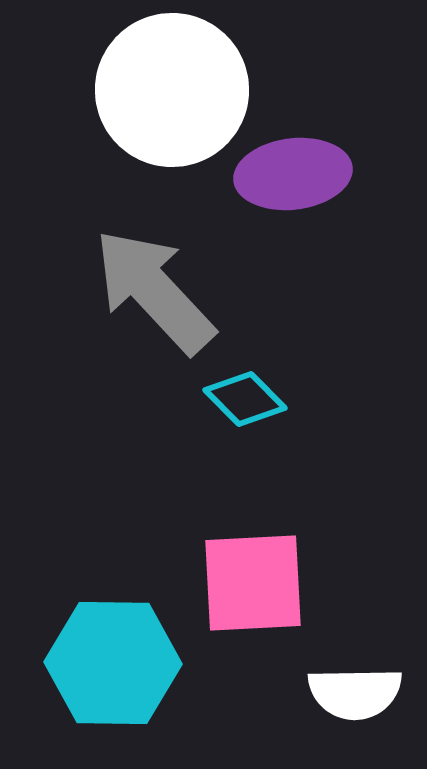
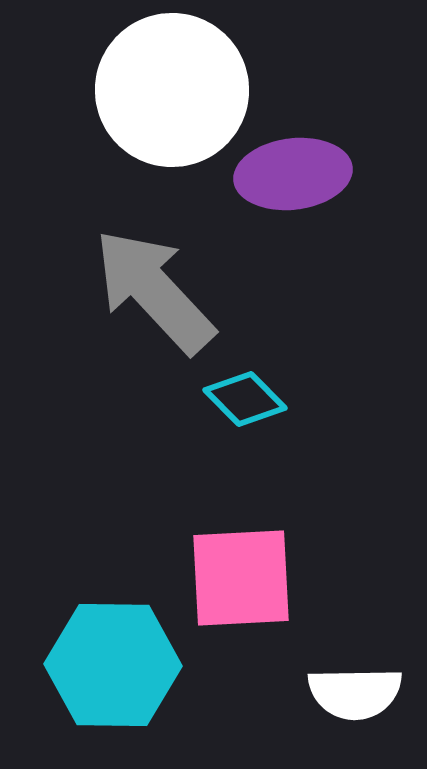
pink square: moved 12 px left, 5 px up
cyan hexagon: moved 2 px down
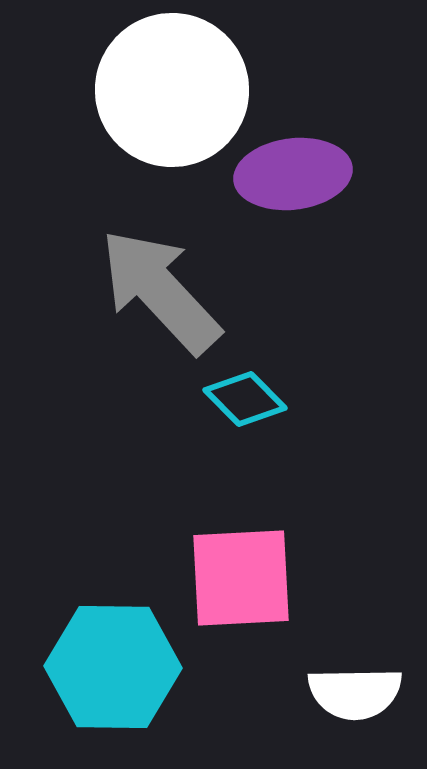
gray arrow: moved 6 px right
cyan hexagon: moved 2 px down
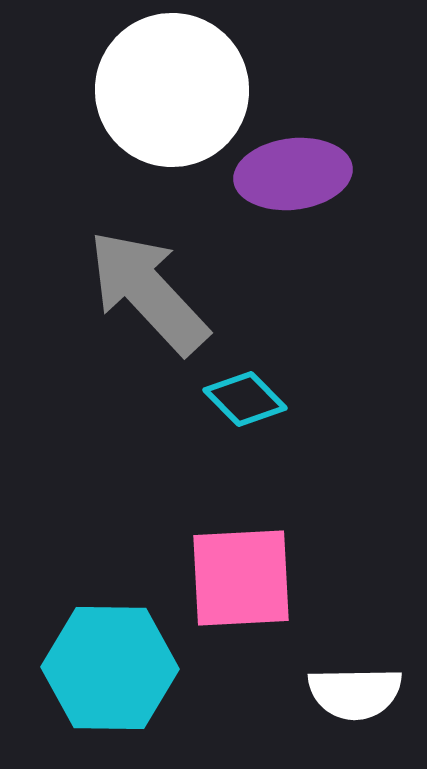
gray arrow: moved 12 px left, 1 px down
cyan hexagon: moved 3 px left, 1 px down
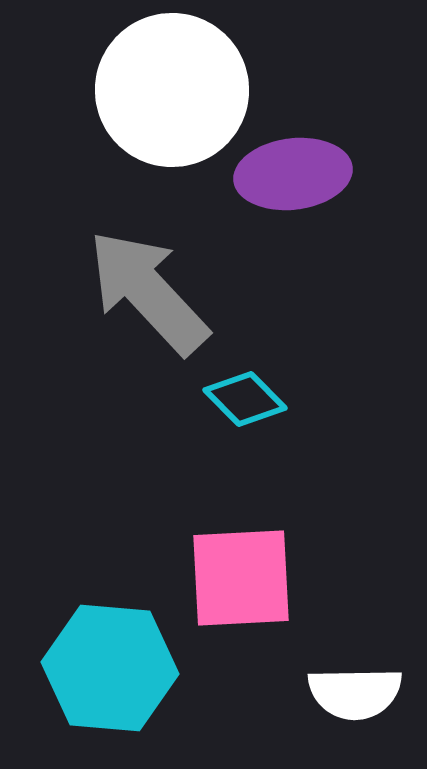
cyan hexagon: rotated 4 degrees clockwise
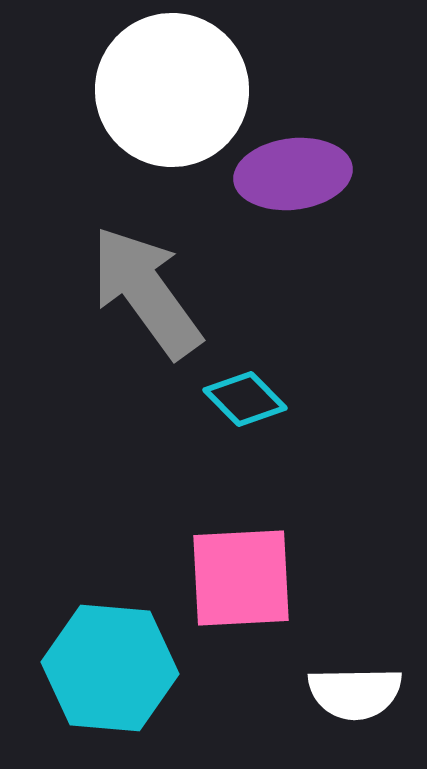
gray arrow: moved 2 px left; rotated 7 degrees clockwise
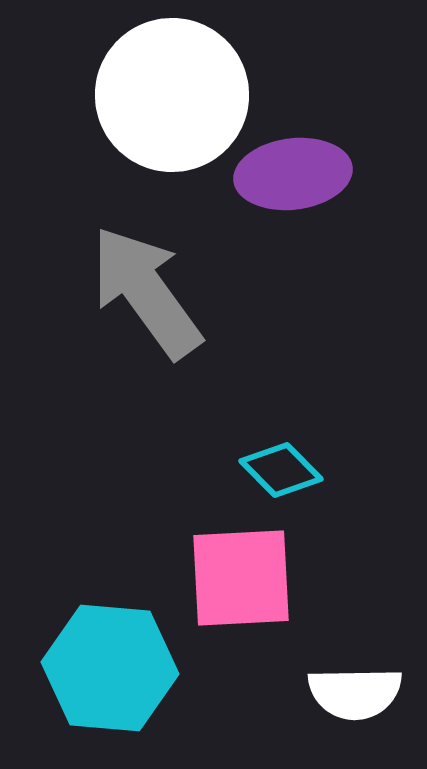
white circle: moved 5 px down
cyan diamond: moved 36 px right, 71 px down
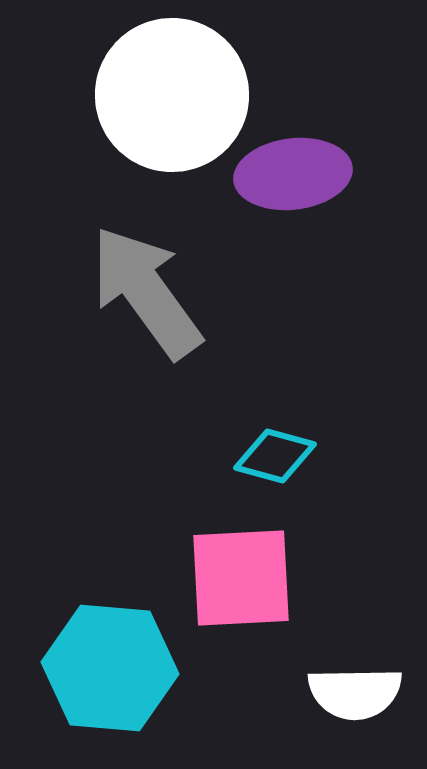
cyan diamond: moved 6 px left, 14 px up; rotated 30 degrees counterclockwise
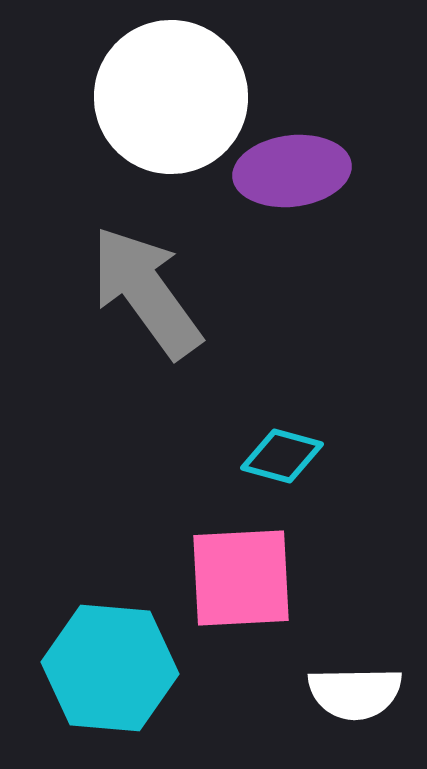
white circle: moved 1 px left, 2 px down
purple ellipse: moved 1 px left, 3 px up
cyan diamond: moved 7 px right
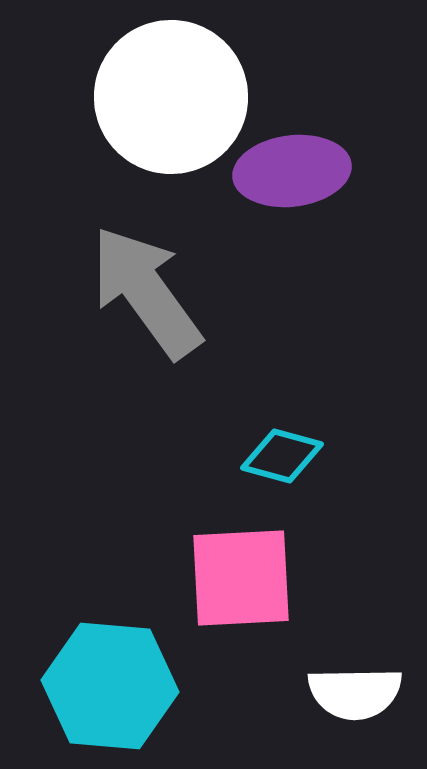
cyan hexagon: moved 18 px down
